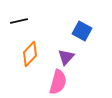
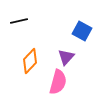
orange diamond: moved 7 px down
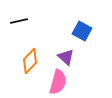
purple triangle: rotated 30 degrees counterclockwise
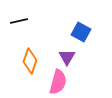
blue square: moved 1 px left, 1 px down
purple triangle: moved 1 px right; rotated 18 degrees clockwise
orange diamond: rotated 25 degrees counterclockwise
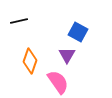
blue square: moved 3 px left
purple triangle: moved 2 px up
pink semicircle: rotated 50 degrees counterclockwise
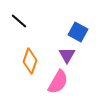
black line: rotated 54 degrees clockwise
pink semicircle: rotated 65 degrees clockwise
